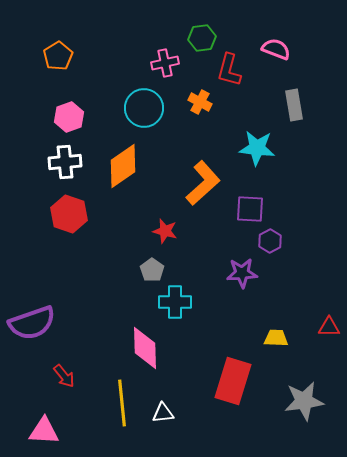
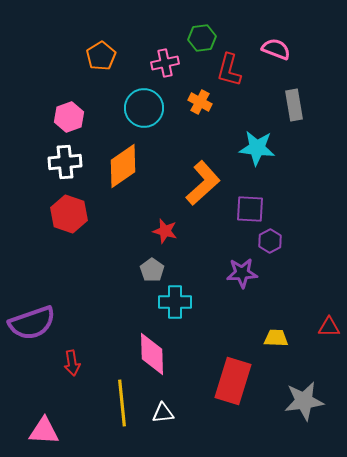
orange pentagon: moved 43 px right
pink diamond: moved 7 px right, 6 px down
red arrow: moved 8 px right, 13 px up; rotated 30 degrees clockwise
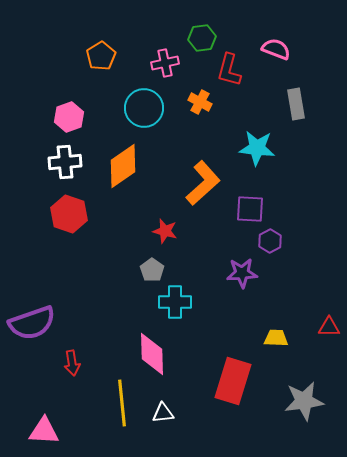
gray rectangle: moved 2 px right, 1 px up
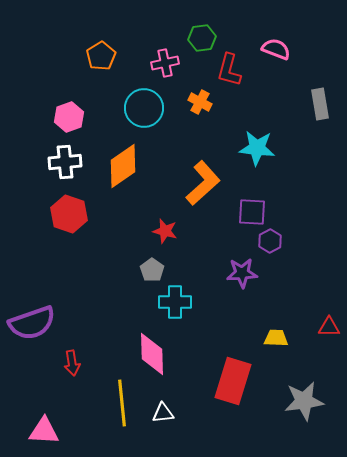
gray rectangle: moved 24 px right
purple square: moved 2 px right, 3 px down
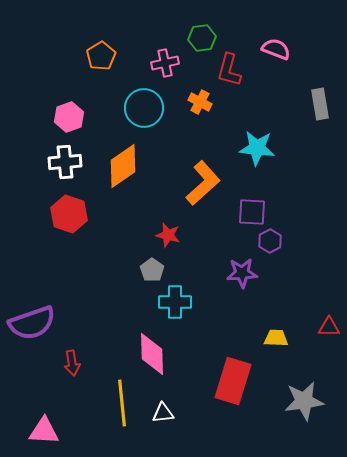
red star: moved 3 px right, 4 px down
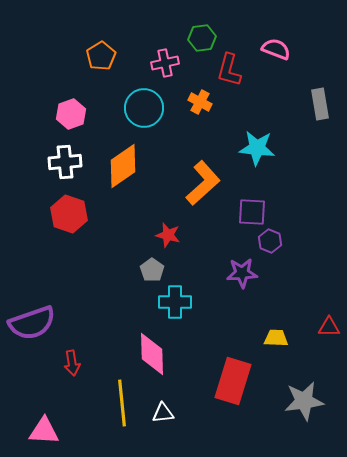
pink hexagon: moved 2 px right, 3 px up
purple hexagon: rotated 10 degrees counterclockwise
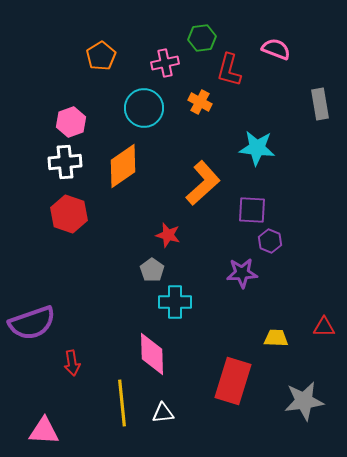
pink hexagon: moved 8 px down
purple square: moved 2 px up
red triangle: moved 5 px left
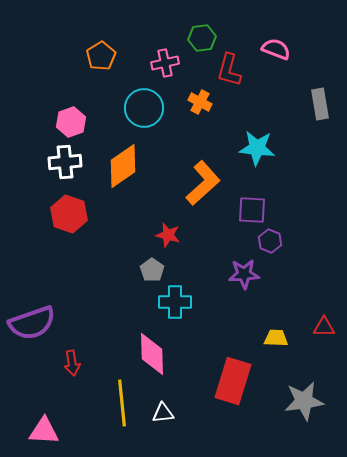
purple star: moved 2 px right, 1 px down
